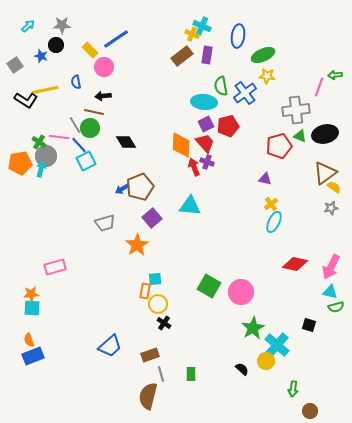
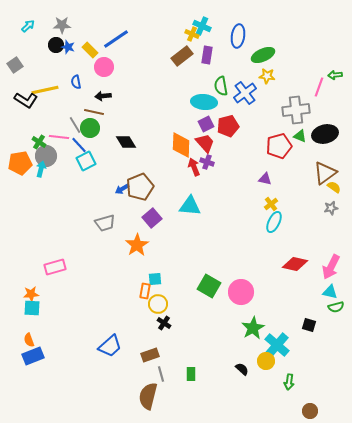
blue star at (41, 56): moved 27 px right, 9 px up
green arrow at (293, 389): moved 4 px left, 7 px up
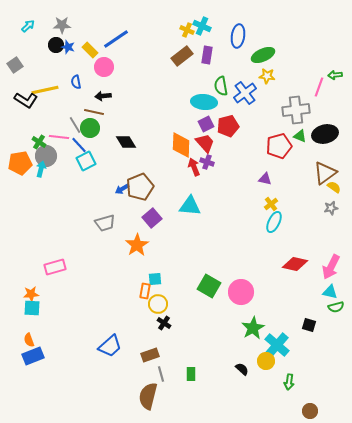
yellow cross at (192, 34): moved 5 px left, 4 px up
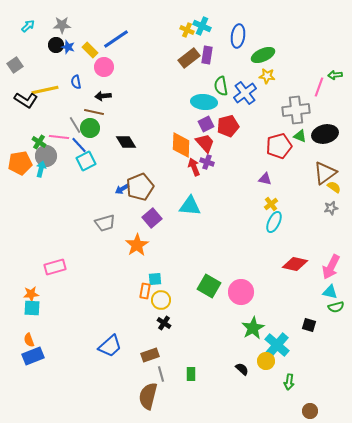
brown rectangle at (182, 56): moved 7 px right, 2 px down
yellow circle at (158, 304): moved 3 px right, 4 px up
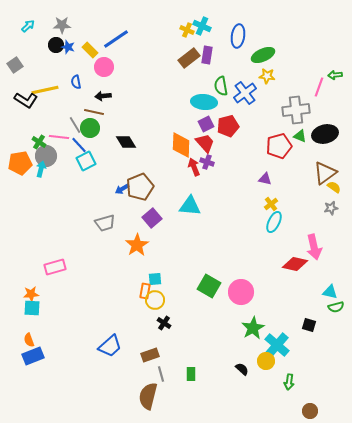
pink arrow at (331, 267): moved 17 px left, 20 px up; rotated 40 degrees counterclockwise
yellow circle at (161, 300): moved 6 px left
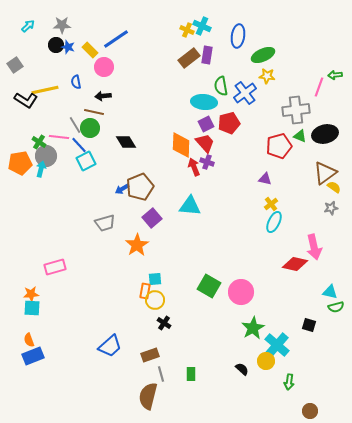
red pentagon at (228, 126): moved 1 px right, 3 px up
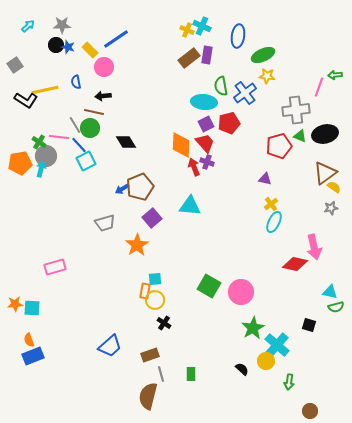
orange star at (31, 294): moved 16 px left, 10 px down
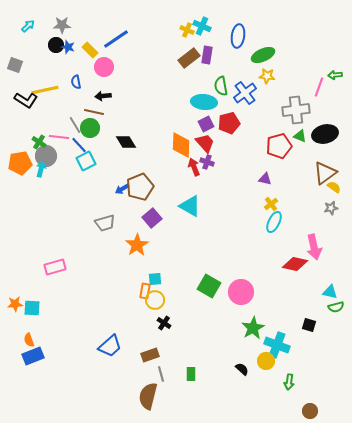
gray square at (15, 65): rotated 35 degrees counterclockwise
cyan triangle at (190, 206): rotated 25 degrees clockwise
cyan cross at (277, 345): rotated 20 degrees counterclockwise
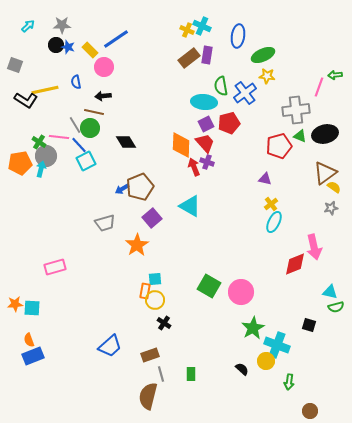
red diamond at (295, 264): rotated 35 degrees counterclockwise
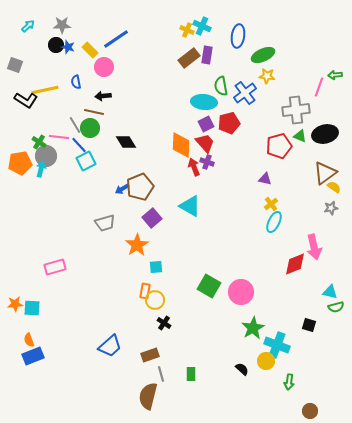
cyan square at (155, 279): moved 1 px right, 12 px up
